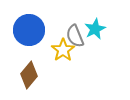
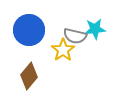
cyan star: rotated 20 degrees clockwise
gray semicircle: rotated 55 degrees counterclockwise
brown diamond: moved 1 px down
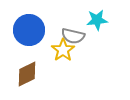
cyan star: moved 2 px right, 9 px up
gray semicircle: moved 2 px left
brown diamond: moved 2 px left, 2 px up; rotated 24 degrees clockwise
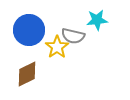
yellow star: moved 6 px left, 3 px up
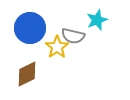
cyan star: rotated 15 degrees counterclockwise
blue circle: moved 1 px right, 2 px up
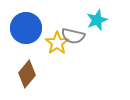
blue circle: moved 4 px left
yellow star: moved 4 px up
brown diamond: rotated 24 degrees counterclockwise
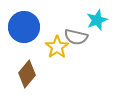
blue circle: moved 2 px left, 1 px up
gray semicircle: moved 3 px right, 1 px down
yellow star: moved 4 px down
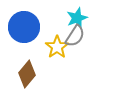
cyan star: moved 20 px left, 2 px up
gray semicircle: moved 1 px left, 1 px up; rotated 70 degrees counterclockwise
